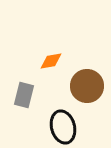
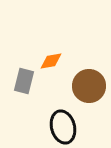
brown circle: moved 2 px right
gray rectangle: moved 14 px up
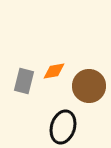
orange diamond: moved 3 px right, 10 px down
black ellipse: rotated 32 degrees clockwise
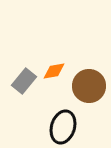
gray rectangle: rotated 25 degrees clockwise
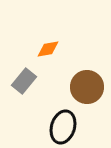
orange diamond: moved 6 px left, 22 px up
brown circle: moved 2 px left, 1 px down
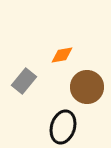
orange diamond: moved 14 px right, 6 px down
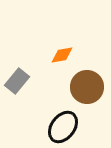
gray rectangle: moved 7 px left
black ellipse: rotated 20 degrees clockwise
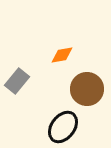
brown circle: moved 2 px down
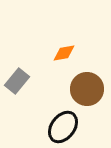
orange diamond: moved 2 px right, 2 px up
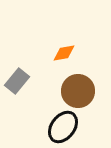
brown circle: moved 9 px left, 2 px down
